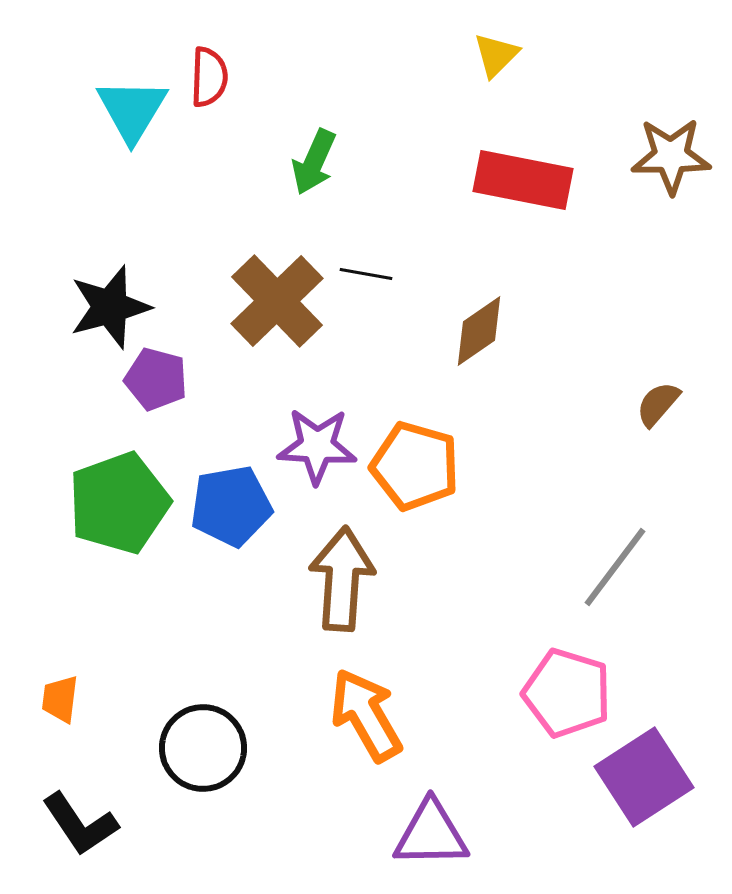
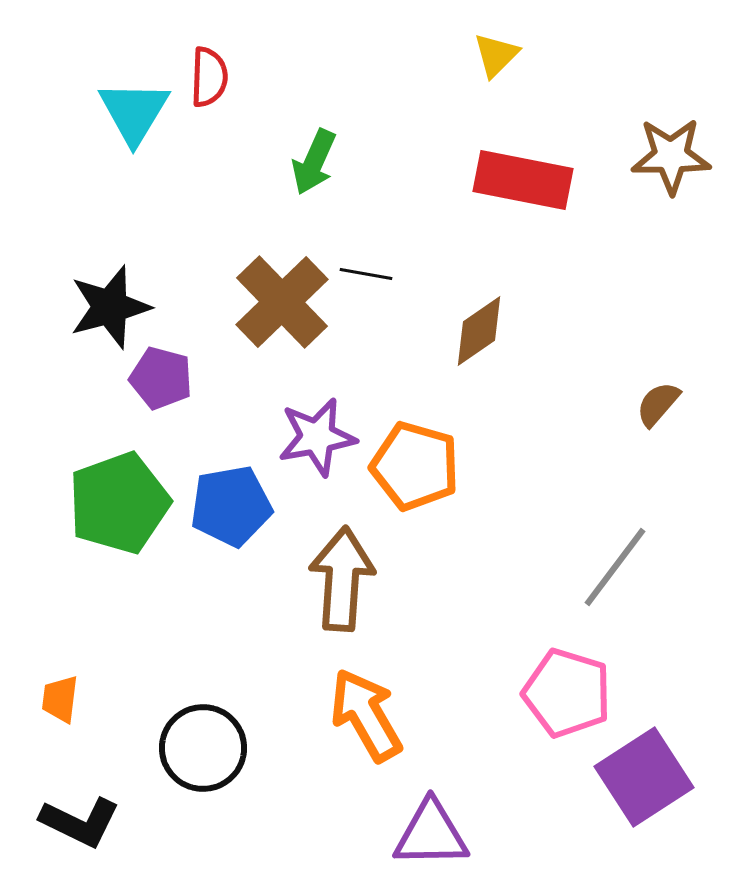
cyan triangle: moved 2 px right, 2 px down
brown cross: moved 5 px right, 1 px down
purple pentagon: moved 5 px right, 1 px up
purple star: moved 9 px up; rotated 14 degrees counterclockwise
black L-shape: moved 2 px up; rotated 30 degrees counterclockwise
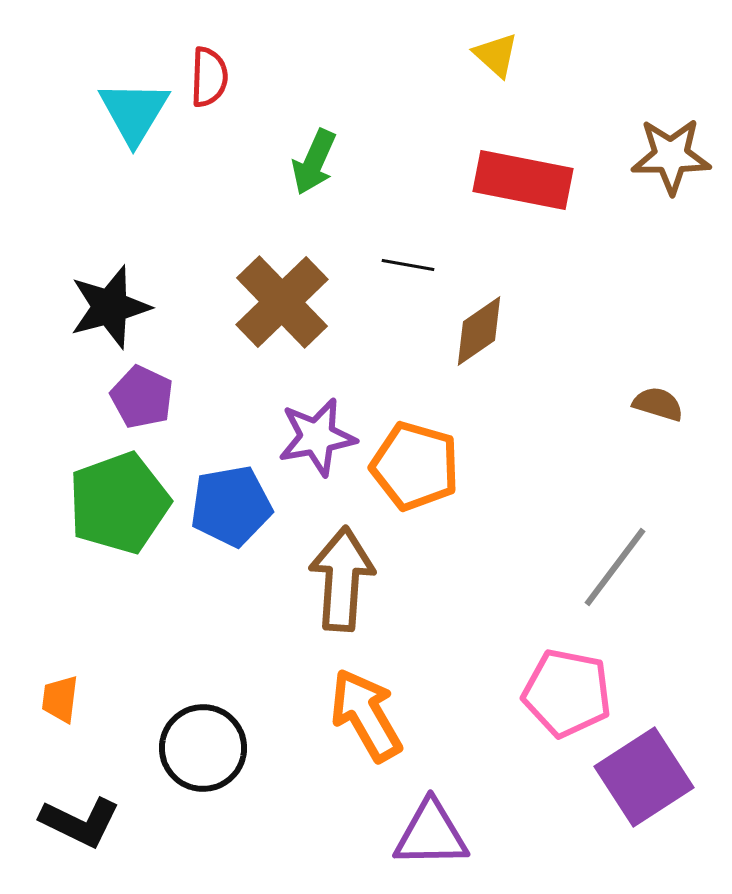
yellow triangle: rotated 33 degrees counterclockwise
black line: moved 42 px right, 9 px up
purple pentagon: moved 19 px left, 19 px down; rotated 10 degrees clockwise
brown semicircle: rotated 66 degrees clockwise
pink pentagon: rotated 6 degrees counterclockwise
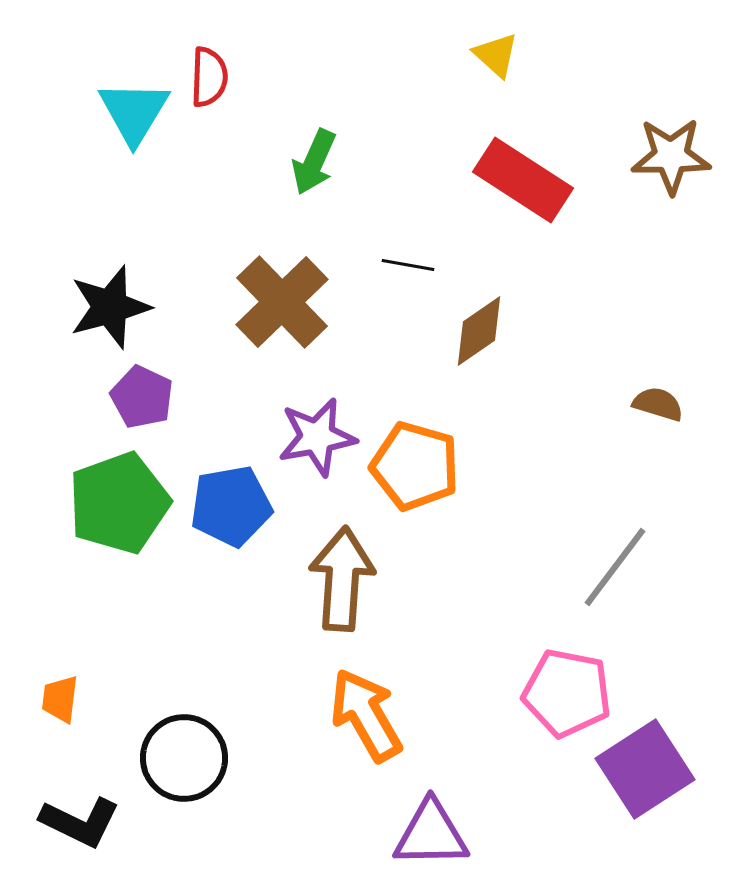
red rectangle: rotated 22 degrees clockwise
black circle: moved 19 px left, 10 px down
purple square: moved 1 px right, 8 px up
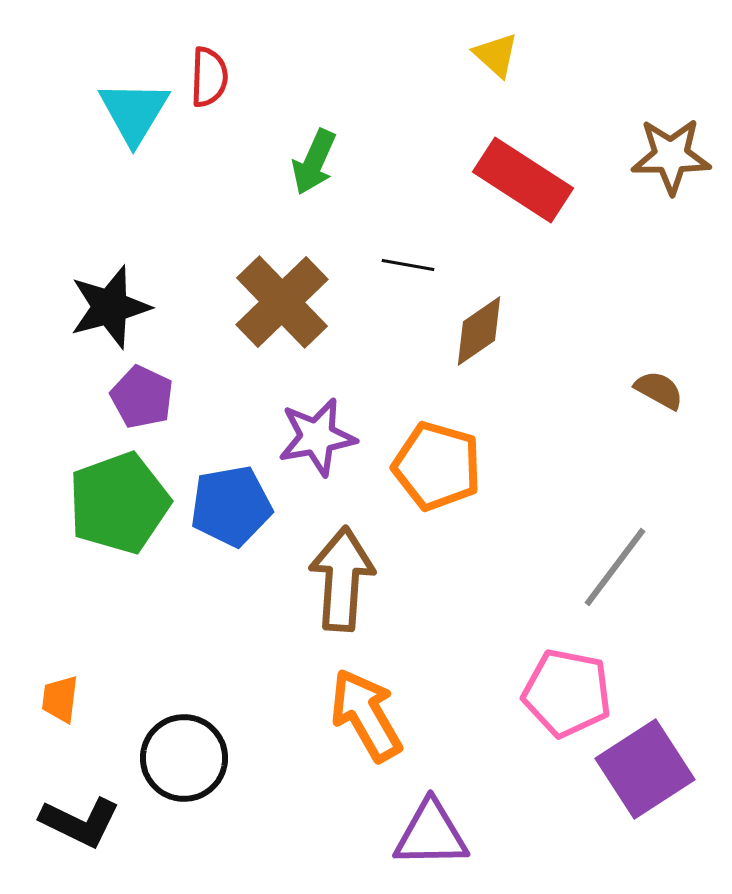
brown semicircle: moved 1 px right, 14 px up; rotated 12 degrees clockwise
orange pentagon: moved 22 px right
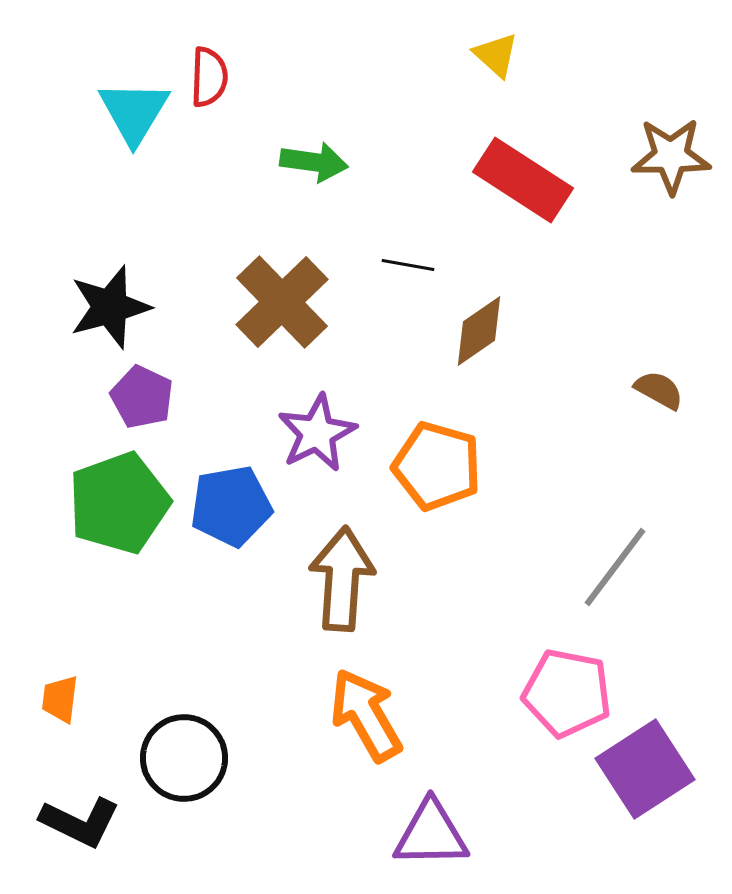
green arrow: rotated 106 degrees counterclockwise
purple star: moved 4 px up; rotated 16 degrees counterclockwise
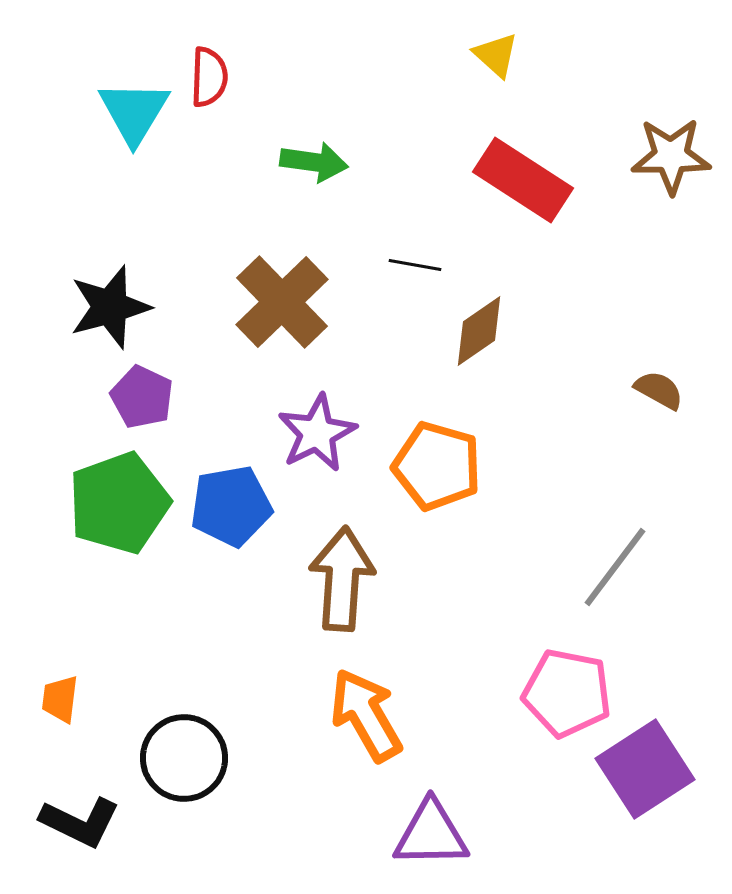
black line: moved 7 px right
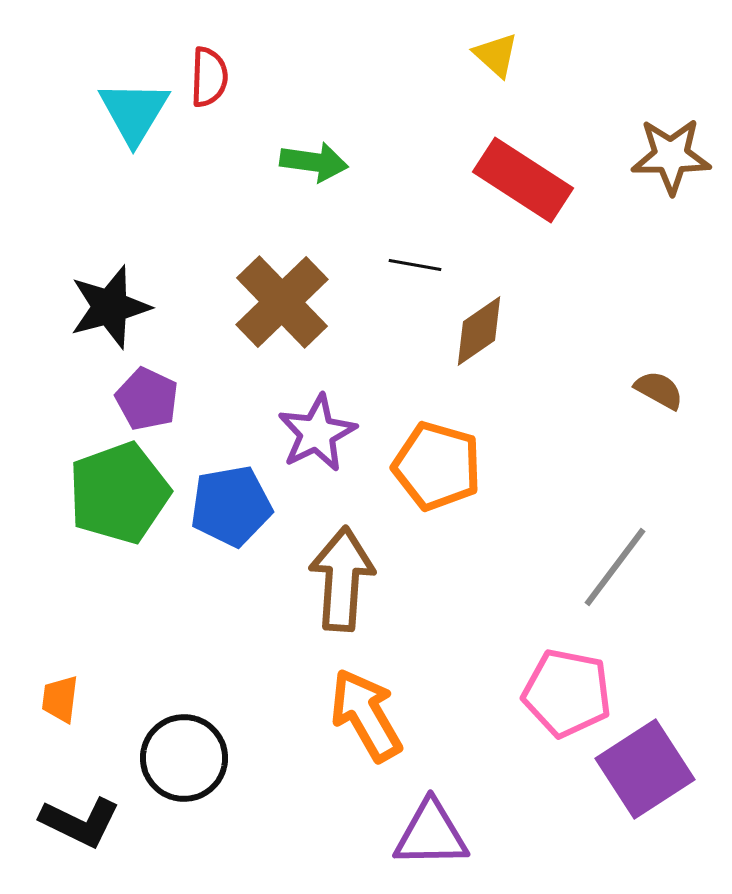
purple pentagon: moved 5 px right, 2 px down
green pentagon: moved 10 px up
